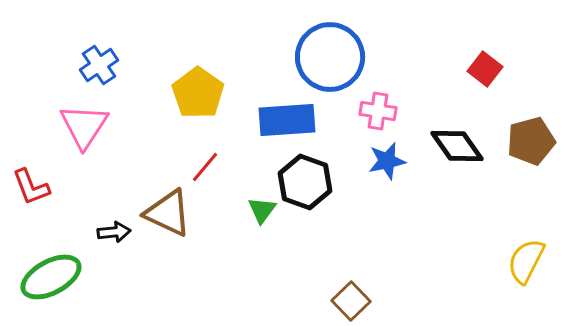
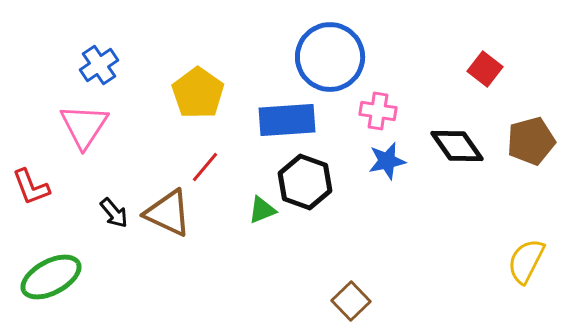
green triangle: rotated 32 degrees clockwise
black arrow: moved 19 px up; rotated 56 degrees clockwise
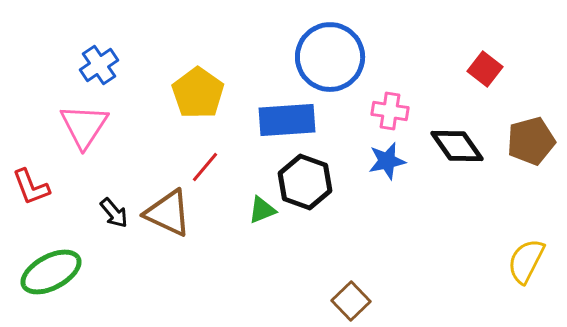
pink cross: moved 12 px right
green ellipse: moved 5 px up
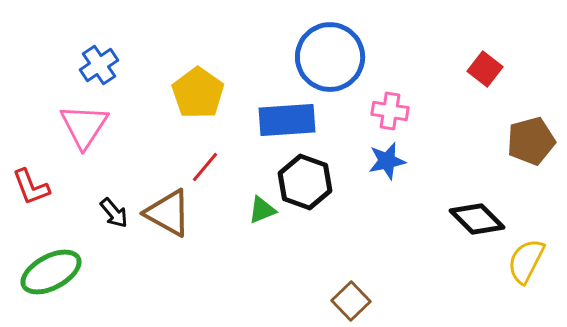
black diamond: moved 20 px right, 73 px down; rotated 10 degrees counterclockwise
brown triangle: rotated 4 degrees clockwise
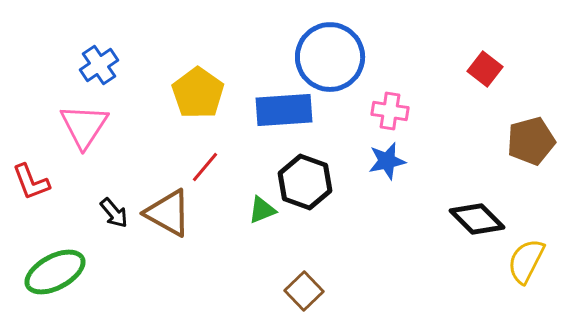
blue rectangle: moved 3 px left, 10 px up
red L-shape: moved 5 px up
green ellipse: moved 4 px right
brown square: moved 47 px left, 10 px up
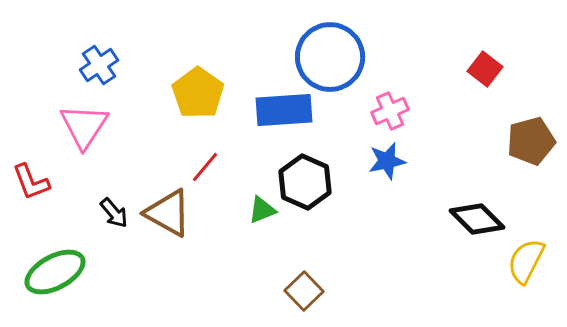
pink cross: rotated 33 degrees counterclockwise
black hexagon: rotated 4 degrees clockwise
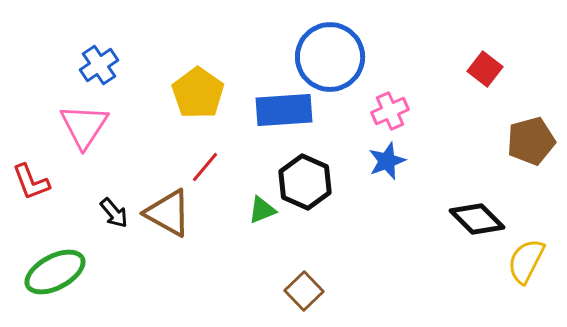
blue star: rotated 9 degrees counterclockwise
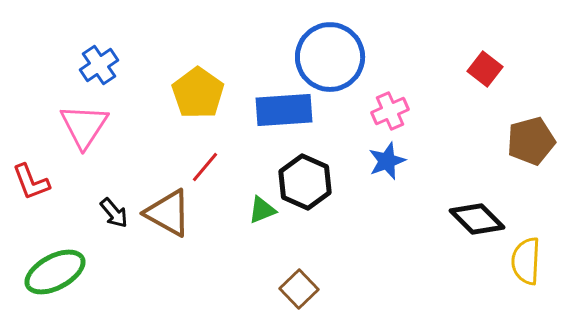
yellow semicircle: rotated 24 degrees counterclockwise
brown square: moved 5 px left, 2 px up
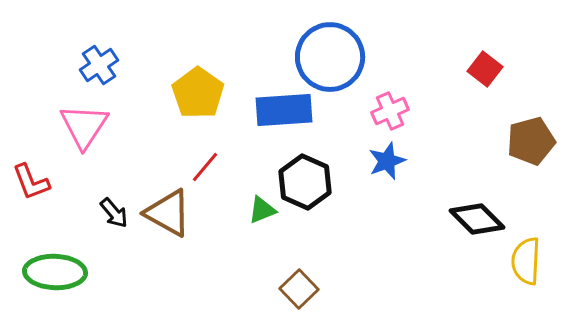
green ellipse: rotated 30 degrees clockwise
